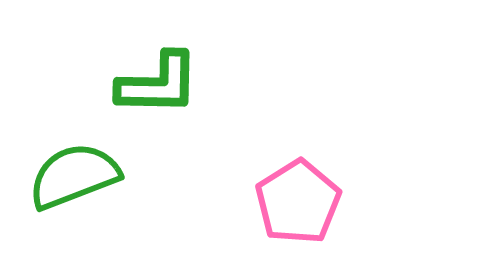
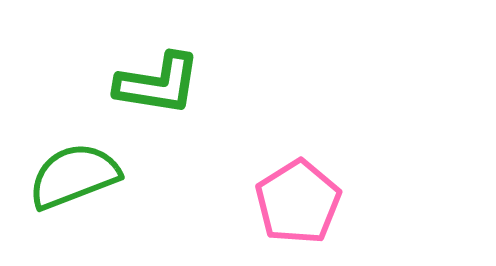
green L-shape: rotated 8 degrees clockwise
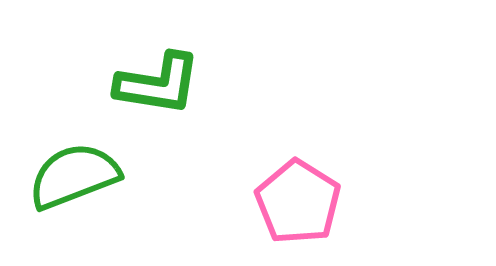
pink pentagon: rotated 8 degrees counterclockwise
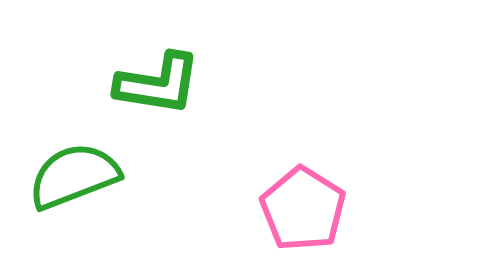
pink pentagon: moved 5 px right, 7 px down
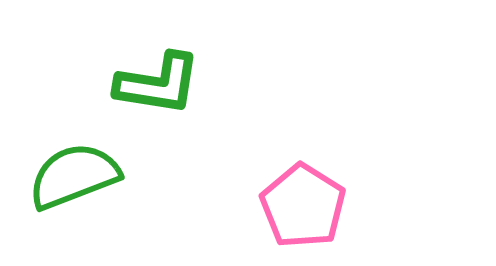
pink pentagon: moved 3 px up
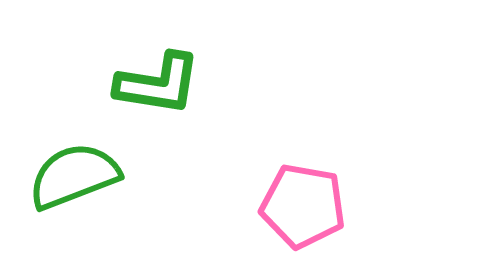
pink pentagon: rotated 22 degrees counterclockwise
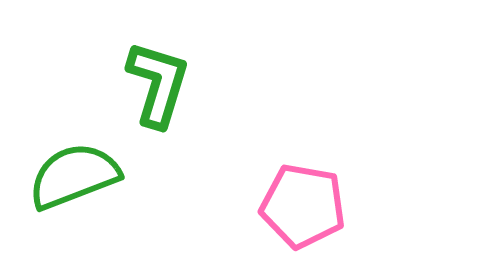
green L-shape: rotated 82 degrees counterclockwise
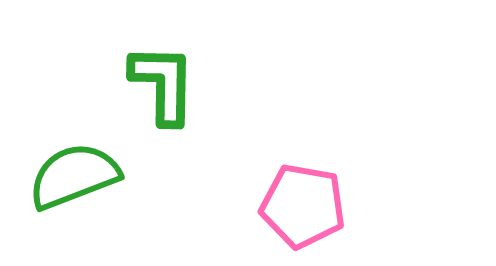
green L-shape: moved 5 px right; rotated 16 degrees counterclockwise
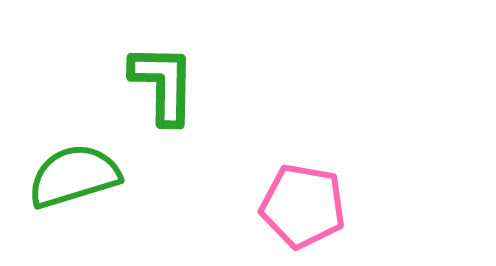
green semicircle: rotated 4 degrees clockwise
